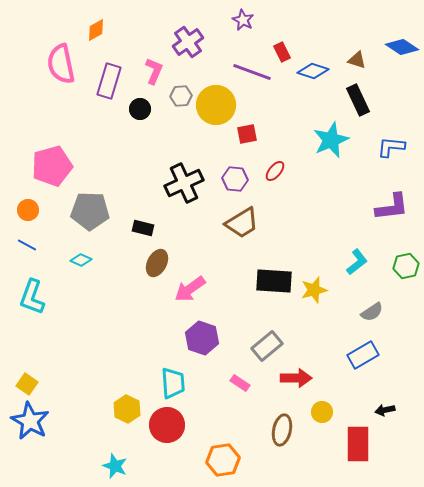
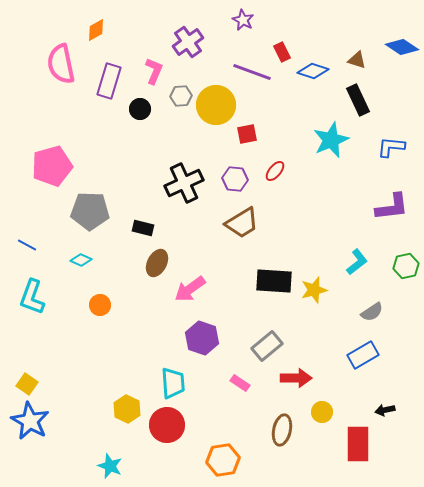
orange circle at (28, 210): moved 72 px right, 95 px down
cyan star at (115, 466): moved 5 px left
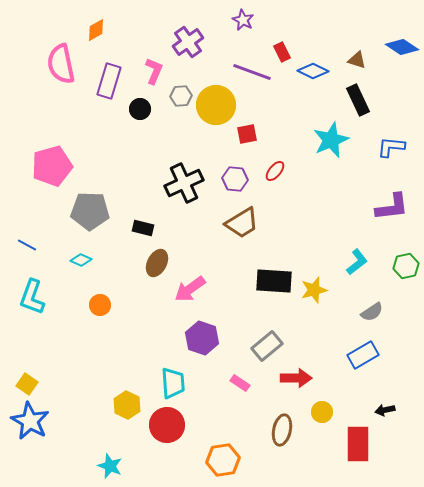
blue diamond at (313, 71): rotated 8 degrees clockwise
yellow hexagon at (127, 409): moved 4 px up
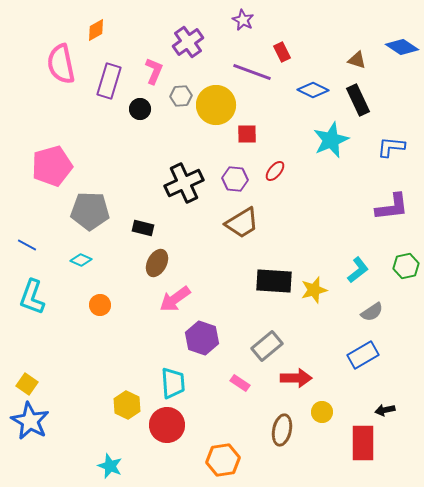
blue diamond at (313, 71): moved 19 px down
red square at (247, 134): rotated 10 degrees clockwise
cyan L-shape at (357, 262): moved 1 px right, 8 px down
pink arrow at (190, 289): moved 15 px left, 10 px down
red rectangle at (358, 444): moved 5 px right, 1 px up
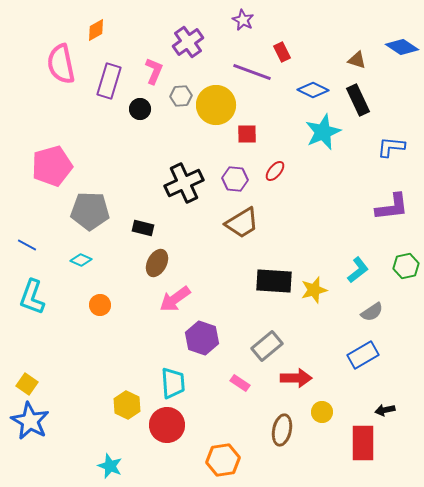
cyan star at (331, 140): moved 8 px left, 8 px up
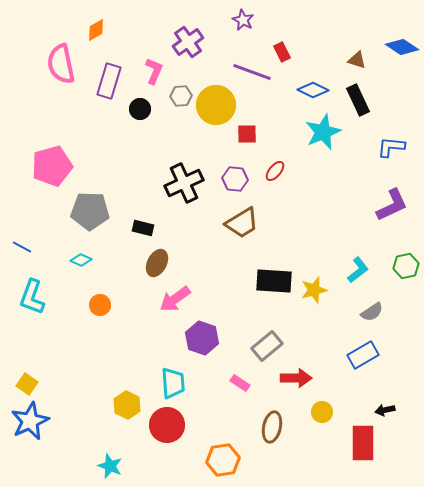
purple L-shape at (392, 207): moved 2 px up; rotated 18 degrees counterclockwise
blue line at (27, 245): moved 5 px left, 2 px down
blue star at (30, 421): rotated 18 degrees clockwise
brown ellipse at (282, 430): moved 10 px left, 3 px up
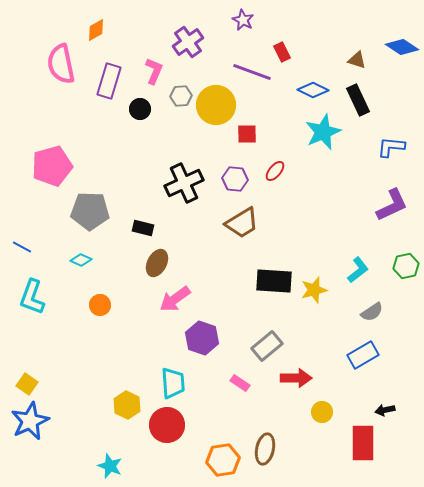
brown ellipse at (272, 427): moved 7 px left, 22 px down
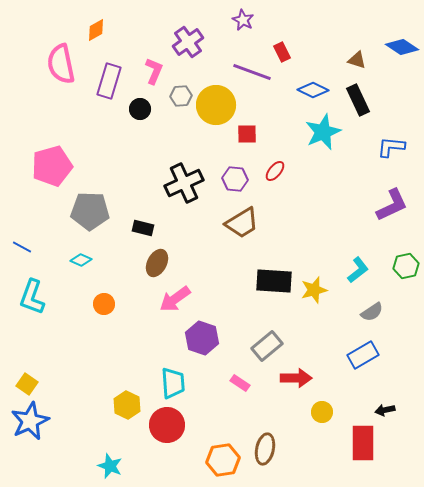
orange circle at (100, 305): moved 4 px right, 1 px up
